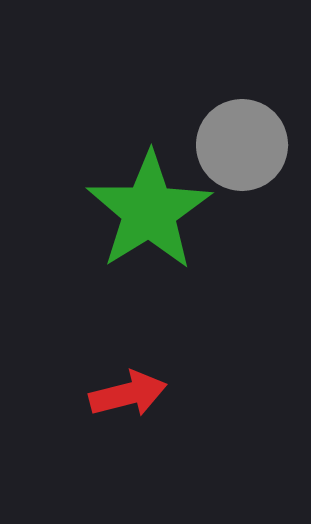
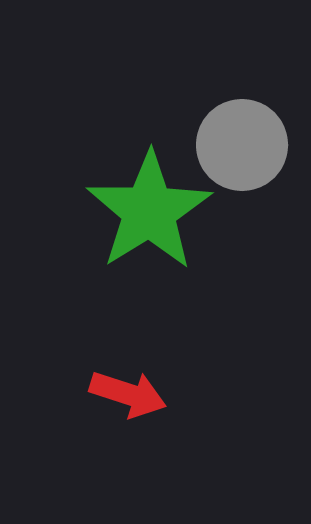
red arrow: rotated 32 degrees clockwise
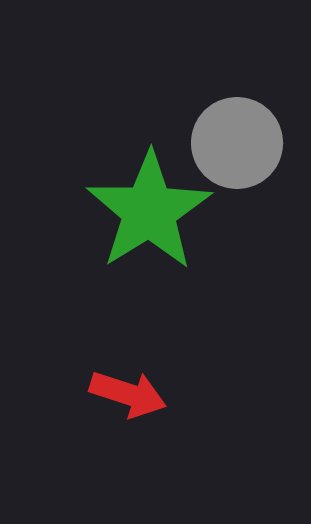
gray circle: moved 5 px left, 2 px up
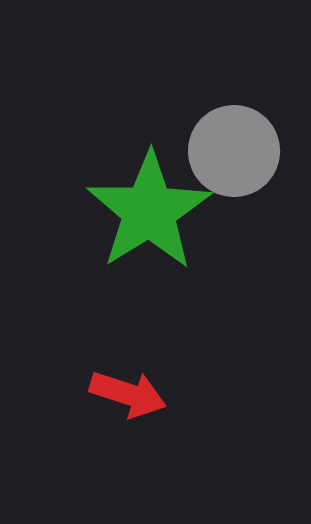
gray circle: moved 3 px left, 8 px down
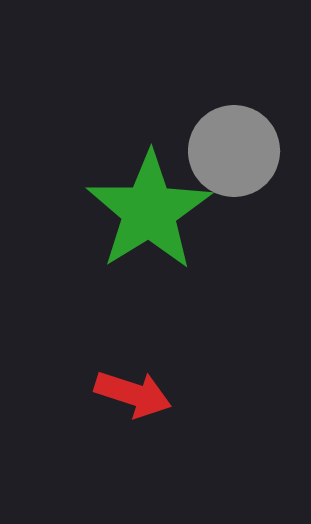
red arrow: moved 5 px right
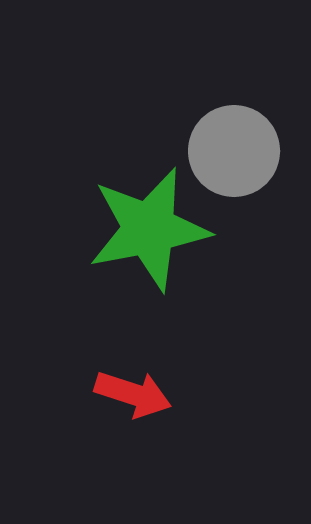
green star: moved 18 px down; rotated 21 degrees clockwise
